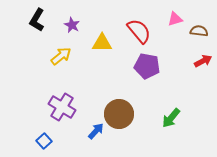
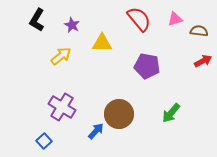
red semicircle: moved 12 px up
green arrow: moved 5 px up
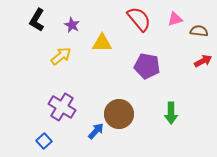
green arrow: rotated 40 degrees counterclockwise
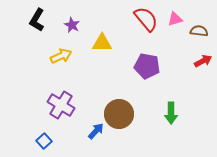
red semicircle: moved 7 px right
yellow arrow: rotated 15 degrees clockwise
purple cross: moved 1 px left, 2 px up
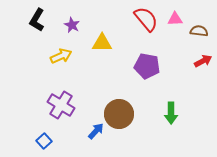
pink triangle: rotated 14 degrees clockwise
